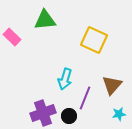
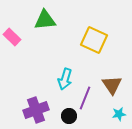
brown triangle: rotated 15 degrees counterclockwise
purple cross: moved 7 px left, 3 px up
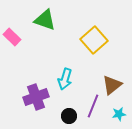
green triangle: rotated 25 degrees clockwise
yellow square: rotated 24 degrees clockwise
brown triangle: rotated 25 degrees clockwise
purple line: moved 8 px right, 8 px down
purple cross: moved 13 px up
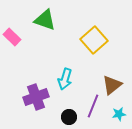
black circle: moved 1 px down
